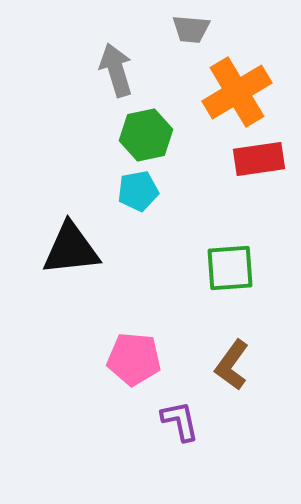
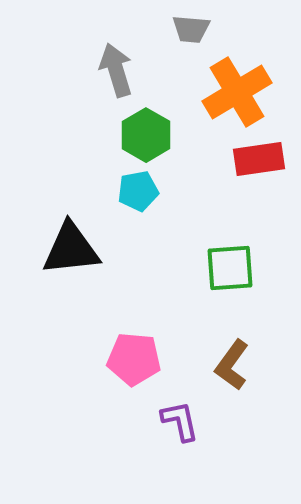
green hexagon: rotated 18 degrees counterclockwise
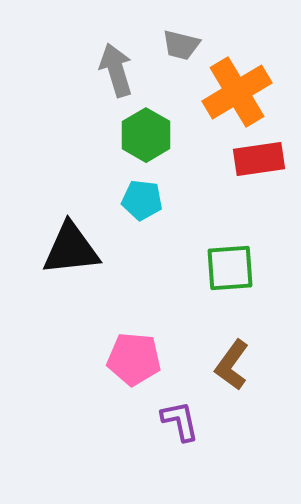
gray trapezoid: moved 10 px left, 16 px down; rotated 9 degrees clockwise
cyan pentagon: moved 4 px right, 9 px down; rotated 18 degrees clockwise
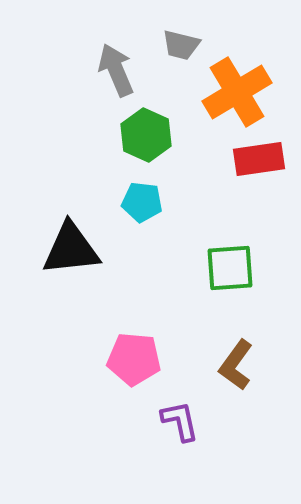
gray arrow: rotated 6 degrees counterclockwise
green hexagon: rotated 6 degrees counterclockwise
cyan pentagon: moved 2 px down
brown L-shape: moved 4 px right
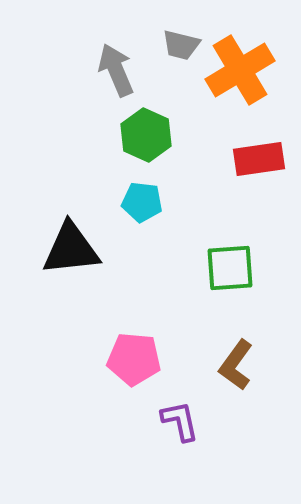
orange cross: moved 3 px right, 22 px up
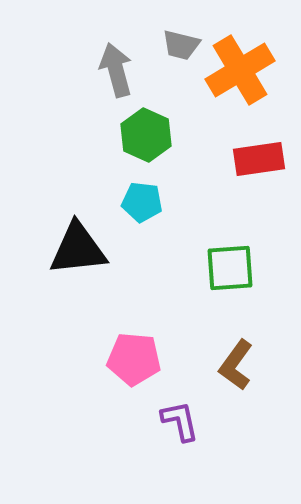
gray arrow: rotated 8 degrees clockwise
black triangle: moved 7 px right
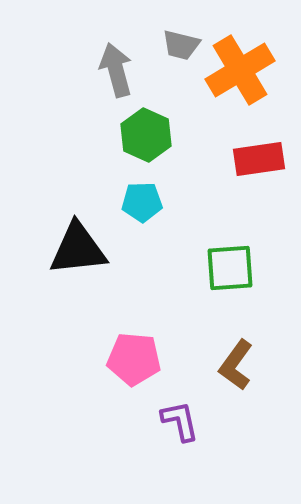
cyan pentagon: rotated 9 degrees counterclockwise
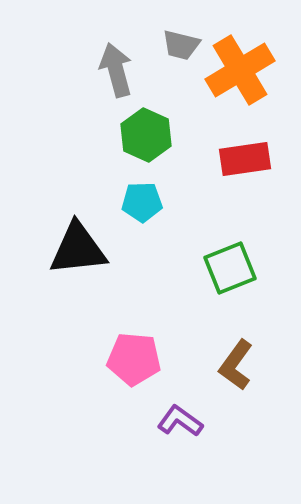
red rectangle: moved 14 px left
green square: rotated 18 degrees counterclockwise
purple L-shape: rotated 42 degrees counterclockwise
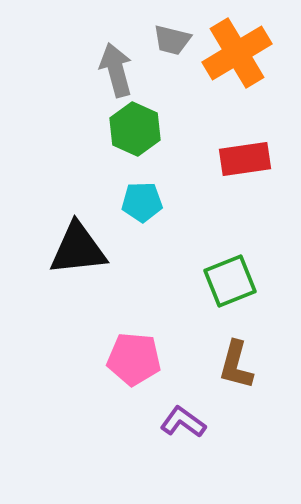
gray trapezoid: moved 9 px left, 5 px up
orange cross: moved 3 px left, 17 px up
green hexagon: moved 11 px left, 6 px up
green square: moved 13 px down
brown L-shape: rotated 21 degrees counterclockwise
purple L-shape: moved 3 px right, 1 px down
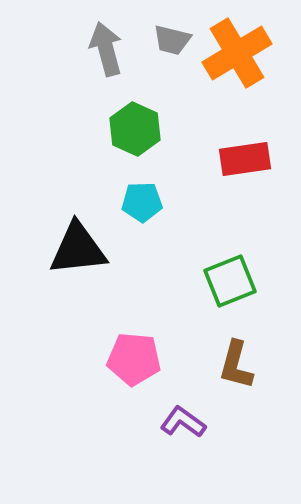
gray arrow: moved 10 px left, 21 px up
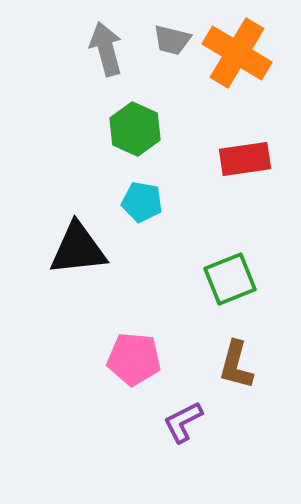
orange cross: rotated 28 degrees counterclockwise
cyan pentagon: rotated 12 degrees clockwise
green square: moved 2 px up
purple L-shape: rotated 63 degrees counterclockwise
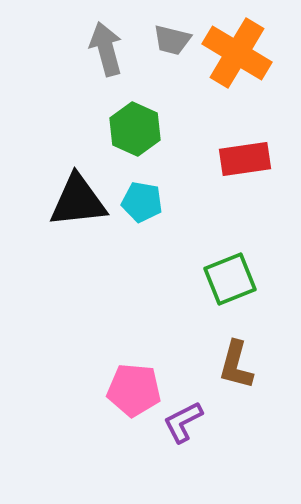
black triangle: moved 48 px up
pink pentagon: moved 31 px down
